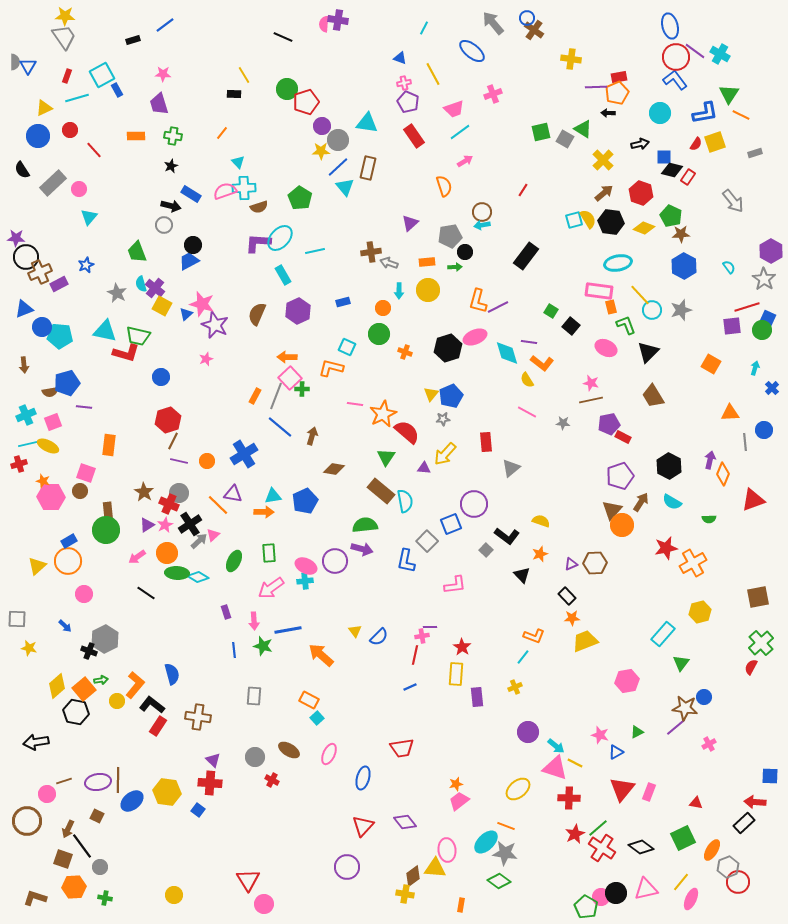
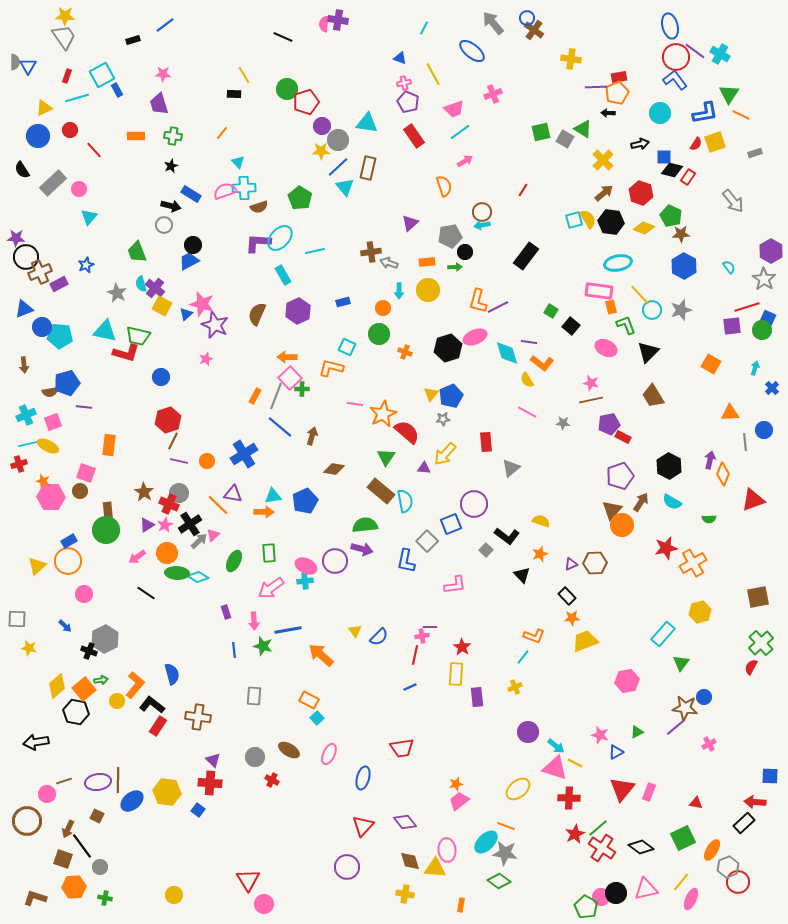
brown diamond at (413, 876): moved 3 px left, 15 px up; rotated 70 degrees counterclockwise
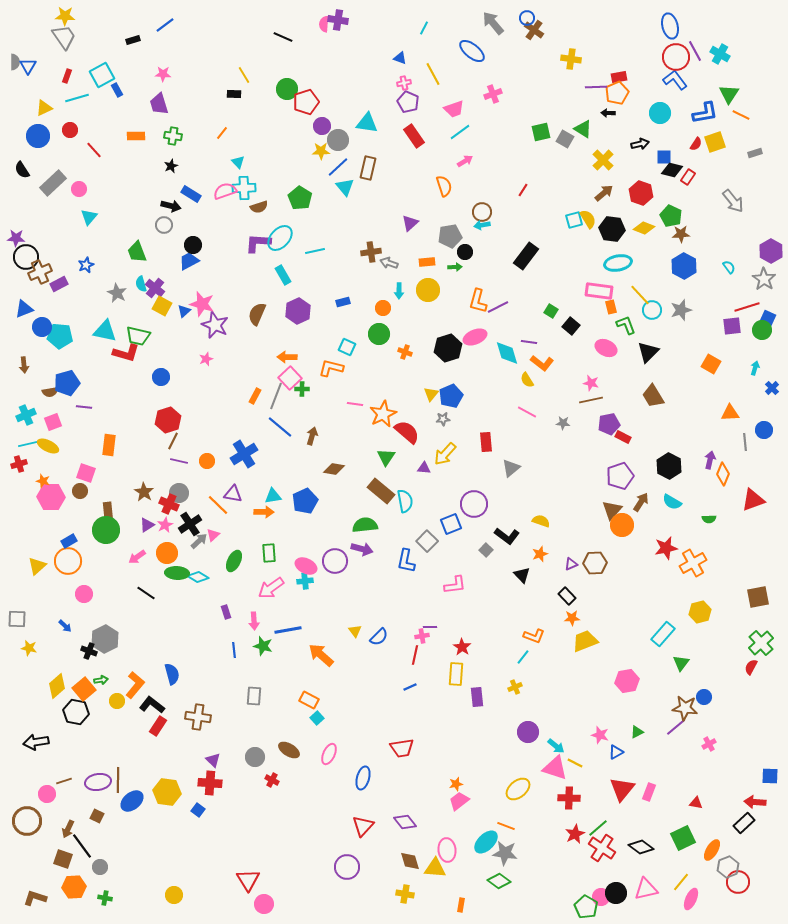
purple line at (695, 51): rotated 25 degrees clockwise
black hexagon at (611, 222): moved 1 px right, 7 px down
blue triangle at (186, 314): moved 2 px left, 3 px up
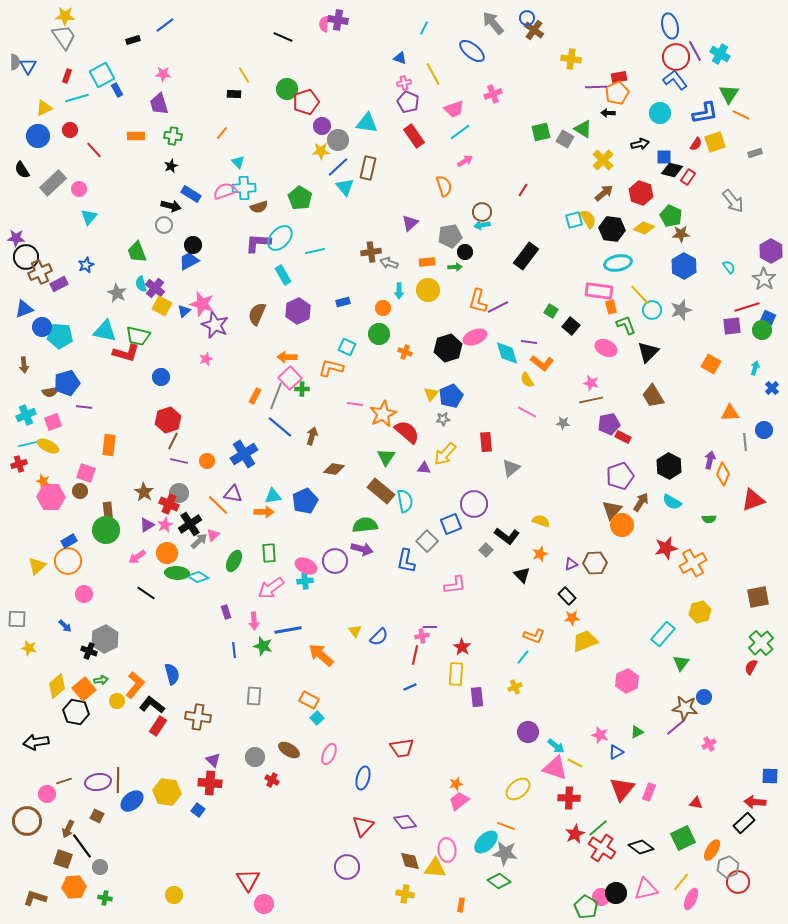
pink hexagon at (627, 681): rotated 15 degrees counterclockwise
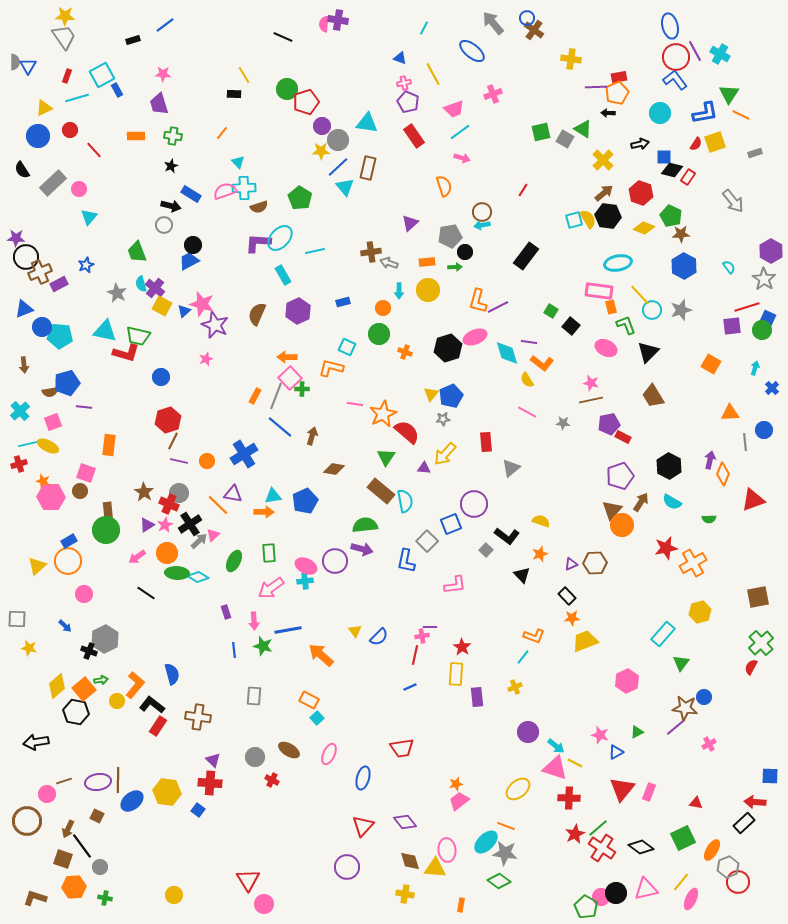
pink arrow at (465, 161): moved 3 px left, 3 px up; rotated 49 degrees clockwise
black hexagon at (612, 229): moved 4 px left, 13 px up
cyan cross at (26, 415): moved 6 px left, 4 px up; rotated 18 degrees counterclockwise
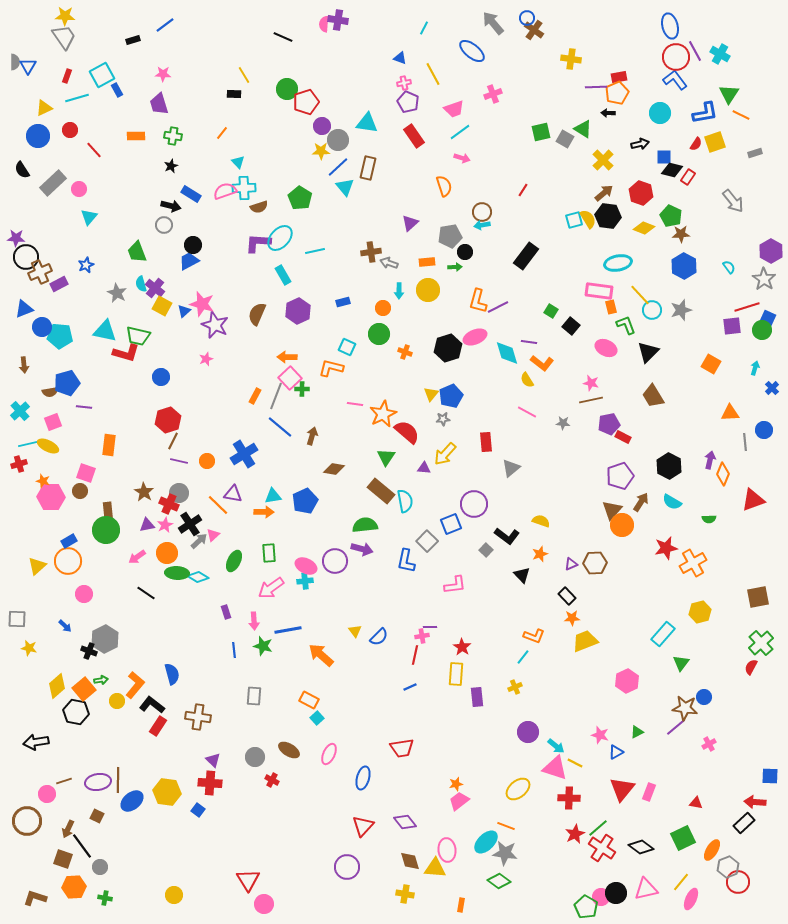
purple triangle at (147, 525): rotated 21 degrees clockwise
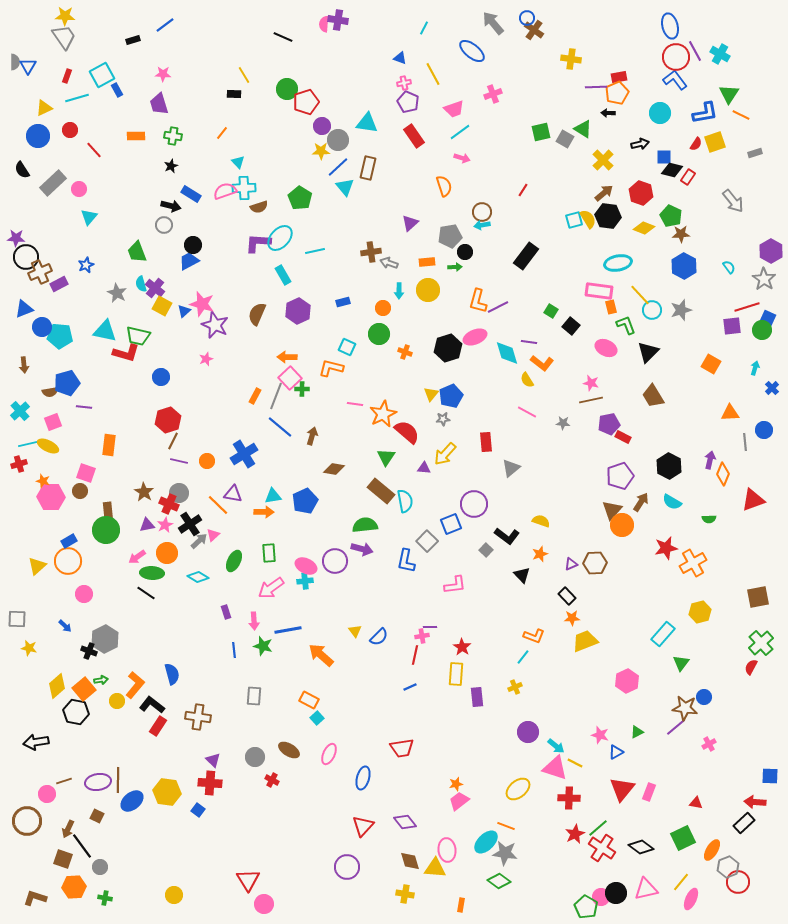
green ellipse at (177, 573): moved 25 px left
